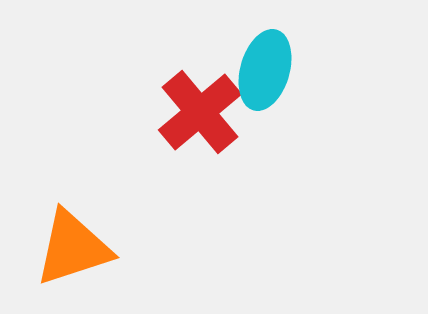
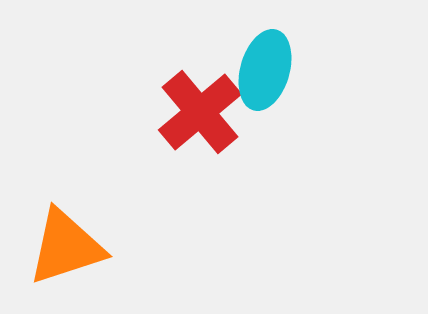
orange triangle: moved 7 px left, 1 px up
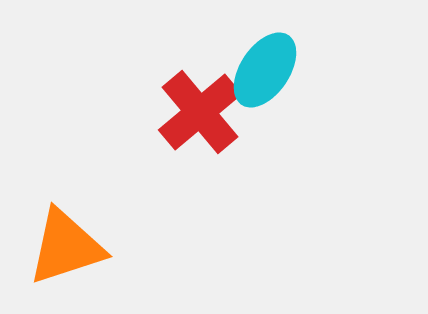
cyan ellipse: rotated 18 degrees clockwise
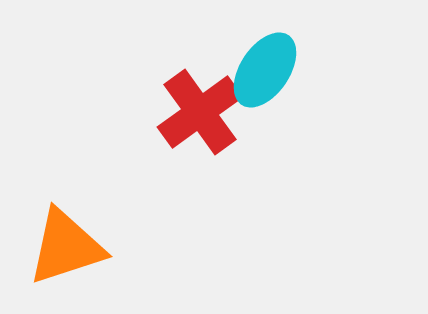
red cross: rotated 4 degrees clockwise
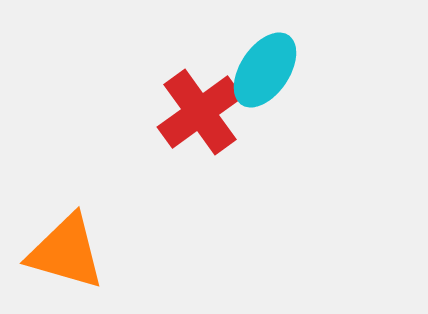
orange triangle: moved 5 px down; rotated 34 degrees clockwise
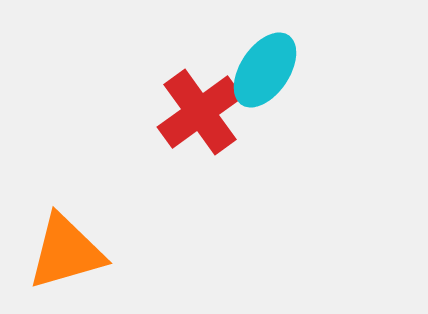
orange triangle: rotated 32 degrees counterclockwise
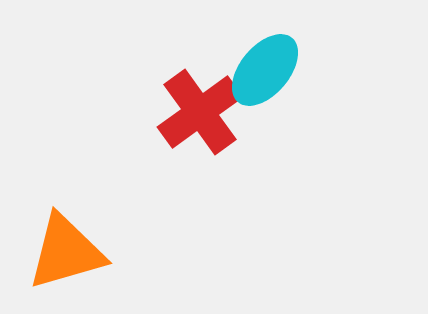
cyan ellipse: rotated 6 degrees clockwise
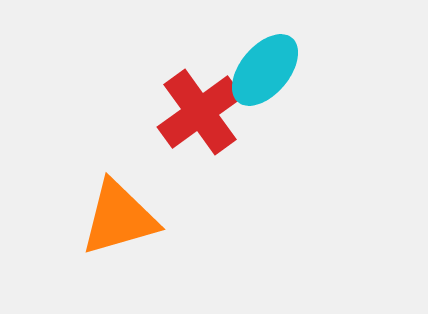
orange triangle: moved 53 px right, 34 px up
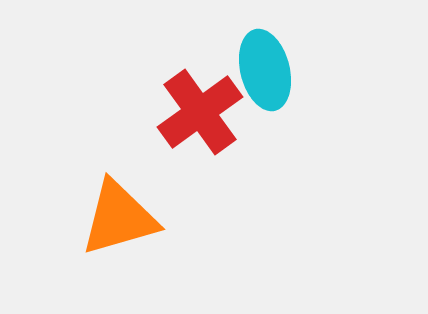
cyan ellipse: rotated 54 degrees counterclockwise
